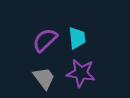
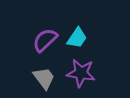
cyan trapezoid: rotated 40 degrees clockwise
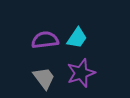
purple semicircle: rotated 36 degrees clockwise
purple star: rotated 28 degrees counterclockwise
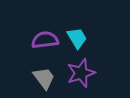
cyan trapezoid: rotated 65 degrees counterclockwise
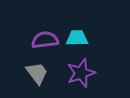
cyan trapezoid: rotated 60 degrees counterclockwise
gray trapezoid: moved 7 px left, 5 px up
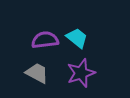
cyan trapezoid: rotated 40 degrees clockwise
gray trapezoid: rotated 25 degrees counterclockwise
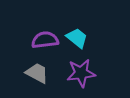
purple star: rotated 12 degrees clockwise
